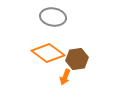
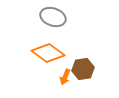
gray ellipse: rotated 10 degrees clockwise
brown hexagon: moved 6 px right, 10 px down
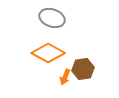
gray ellipse: moved 1 px left, 1 px down
orange diamond: rotated 8 degrees counterclockwise
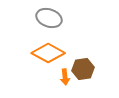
gray ellipse: moved 3 px left
orange arrow: rotated 28 degrees counterclockwise
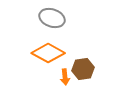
gray ellipse: moved 3 px right
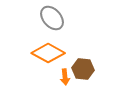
gray ellipse: rotated 30 degrees clockwise
brown hexagon: rotated 15 degrees clockwise
